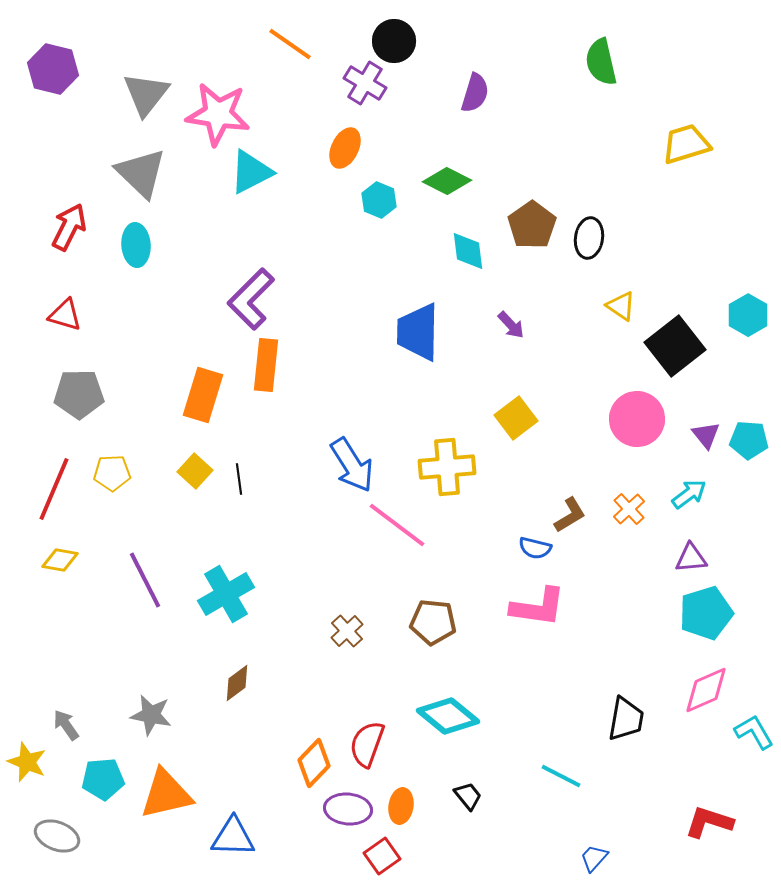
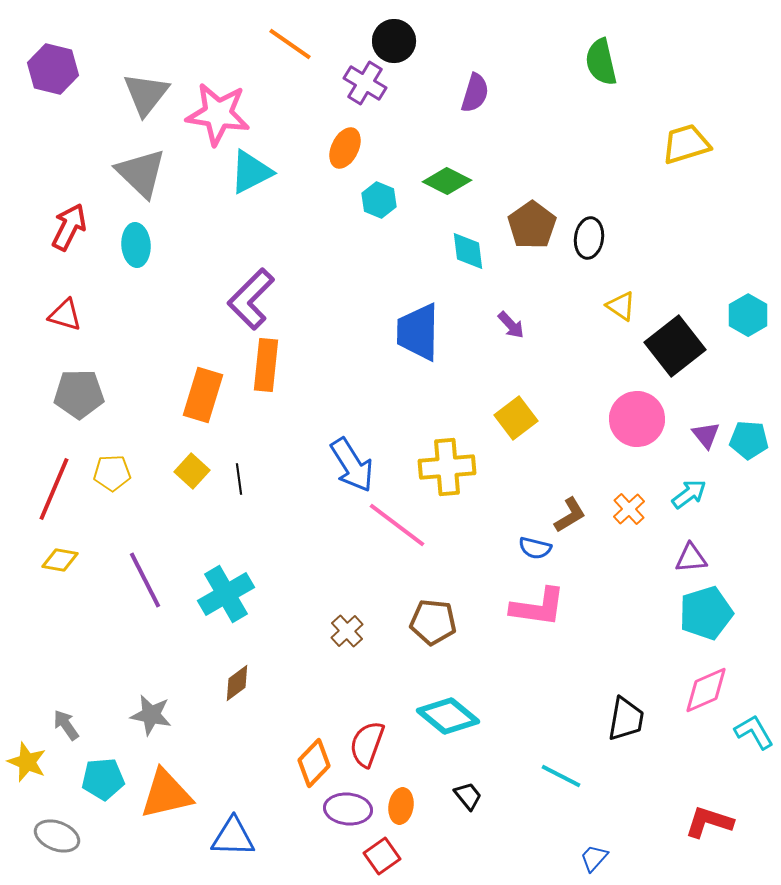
yellow square at (195, 471): moved 3 px left
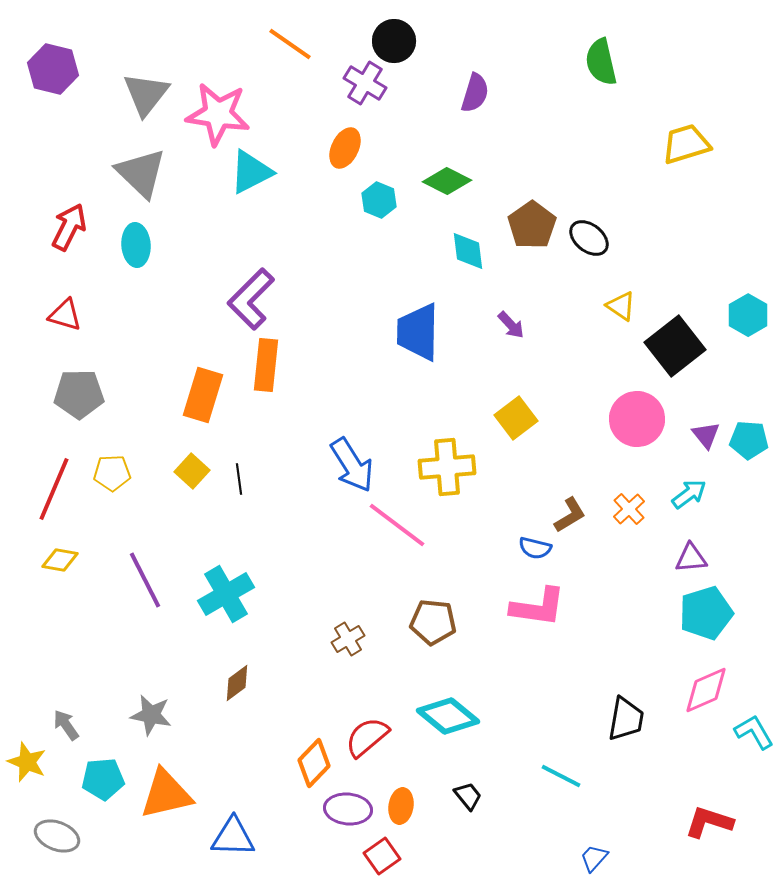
black ellipse at (589, 238): rotated 60 degrees counterclockwise
brown cross at (347, 631): moved 1 px right, 8 px down; rotated 12 degrees clockwise
red semicircle at (367, 744): moved 7 px up; rotated 30 degrees clockwise
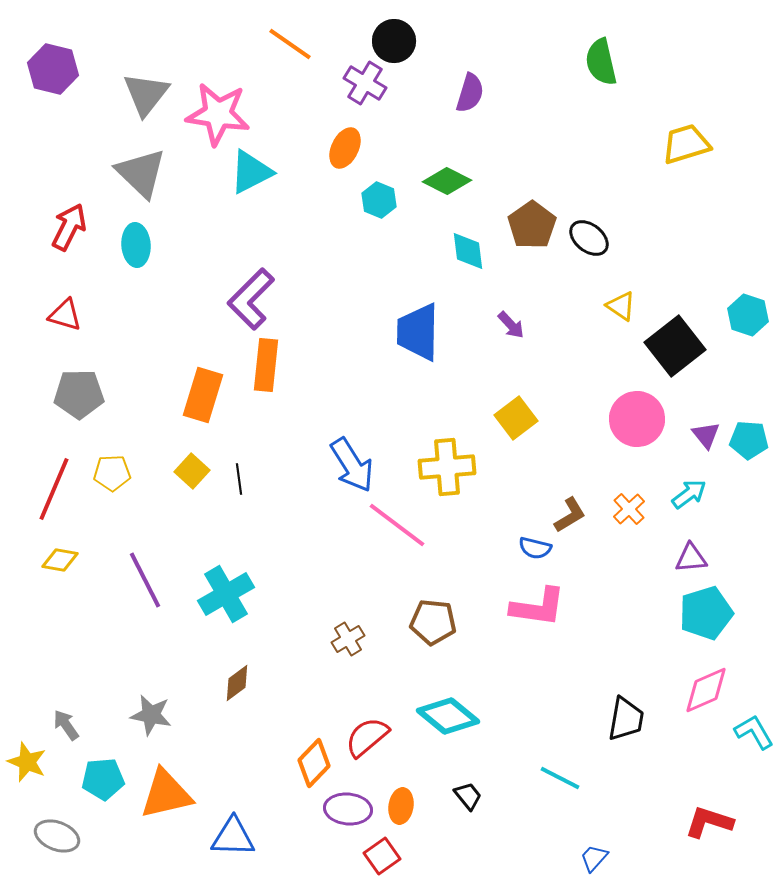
purple semicircle at (475, 93): moved 5 px left
cyan hexagon at (748, 315): rotated 12 degrees counterclockwise
cyan line at (561, 776): moved 1 px left, 2 px down
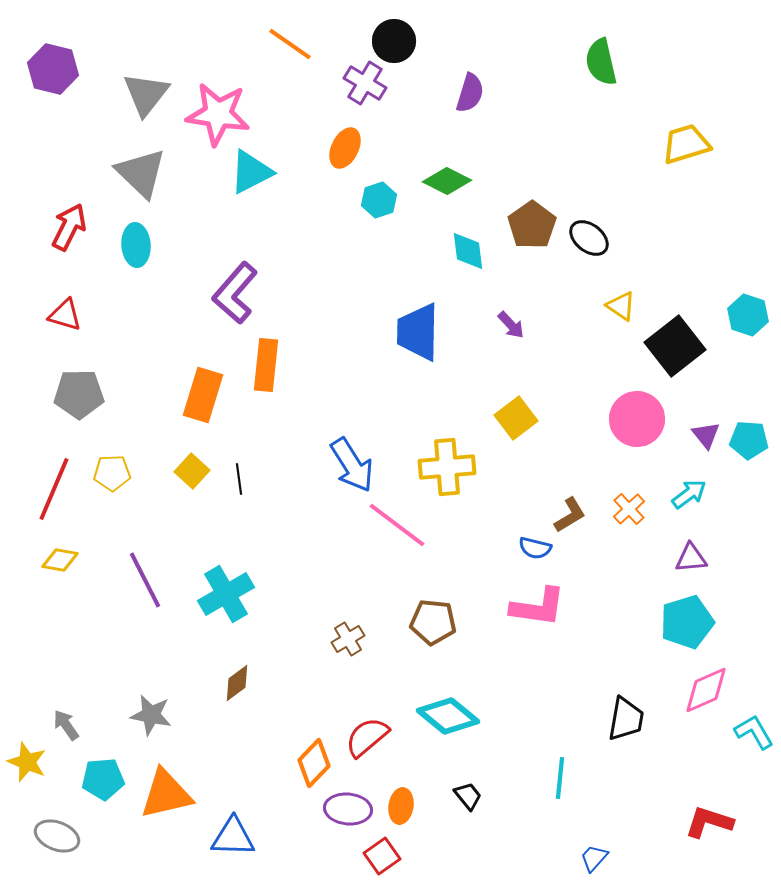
cyan hexagon at (379, 200): rotated 20 degrees clockwise
purple L-shape at (251, 299): moved 16 px left, 6 px up; rotated 4 degrees counterclockwise
cyan pentagon at (706, 613): moved 19 px left, 9 px down
cyan line at (560, 778): rotated 69 degrees clockwise
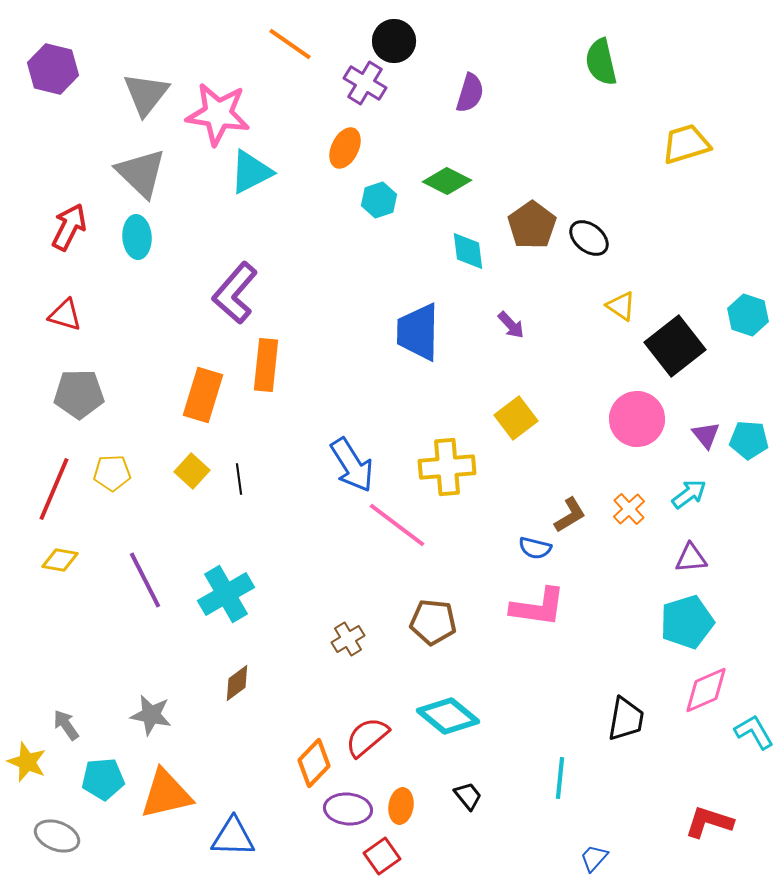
cyan ellipse at (136, 245): moved 1 px right, 8 px up
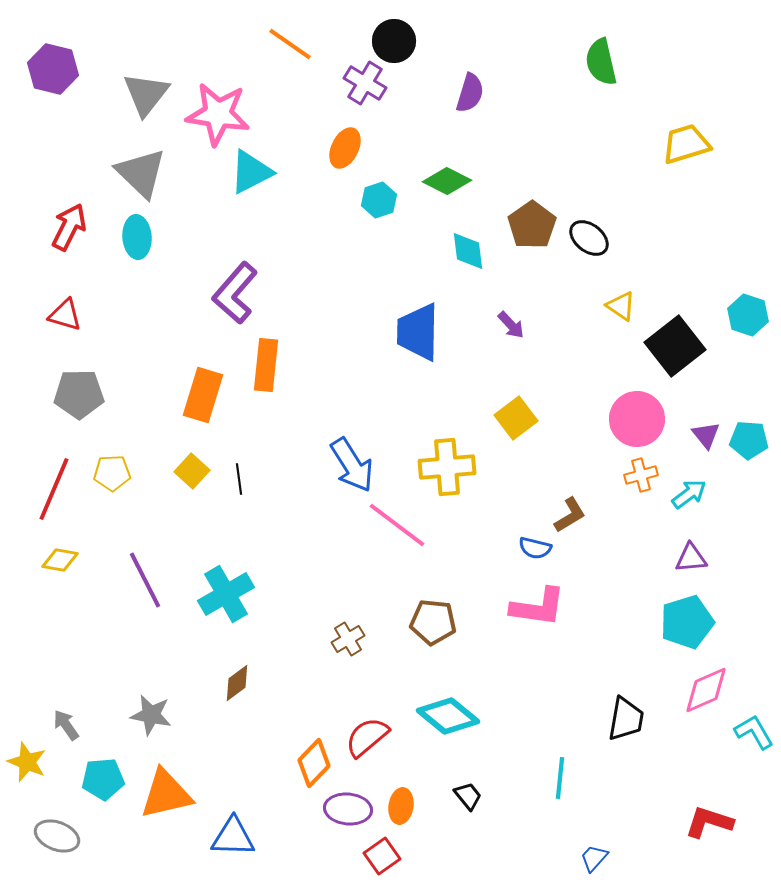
orange cross at (629, 509): moved 12 px right, 34 px up; rotated 28 degrees clockwise
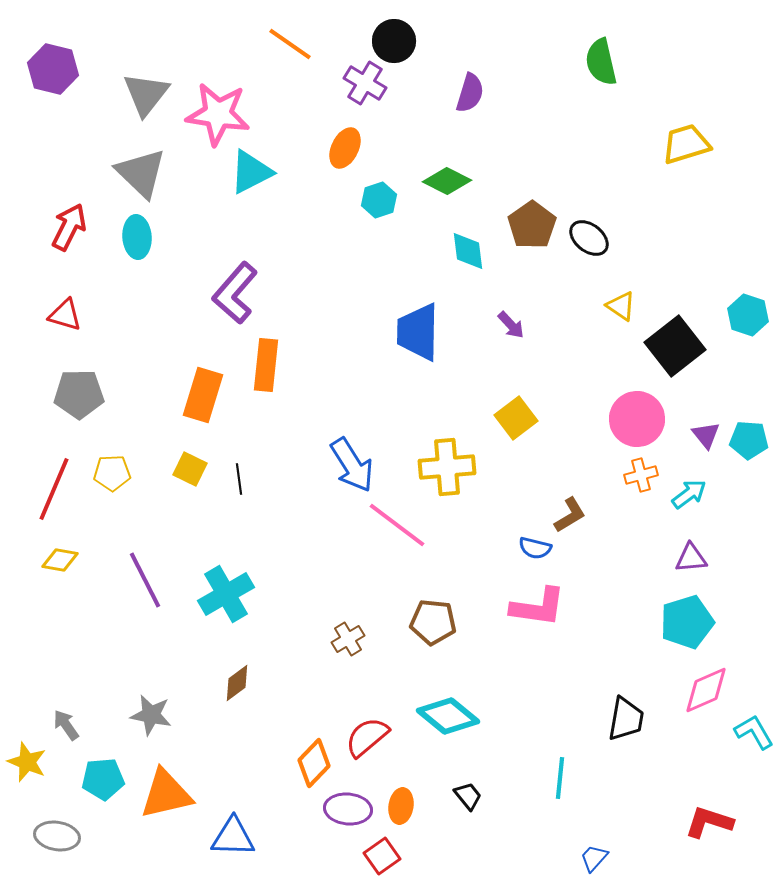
yellow square at (192, 471): moved 2 px left, 2 px up; rotated 16 degrees counterclockwise
gray ellipse at (57, 836): rotated 12 degrees counterclockwise
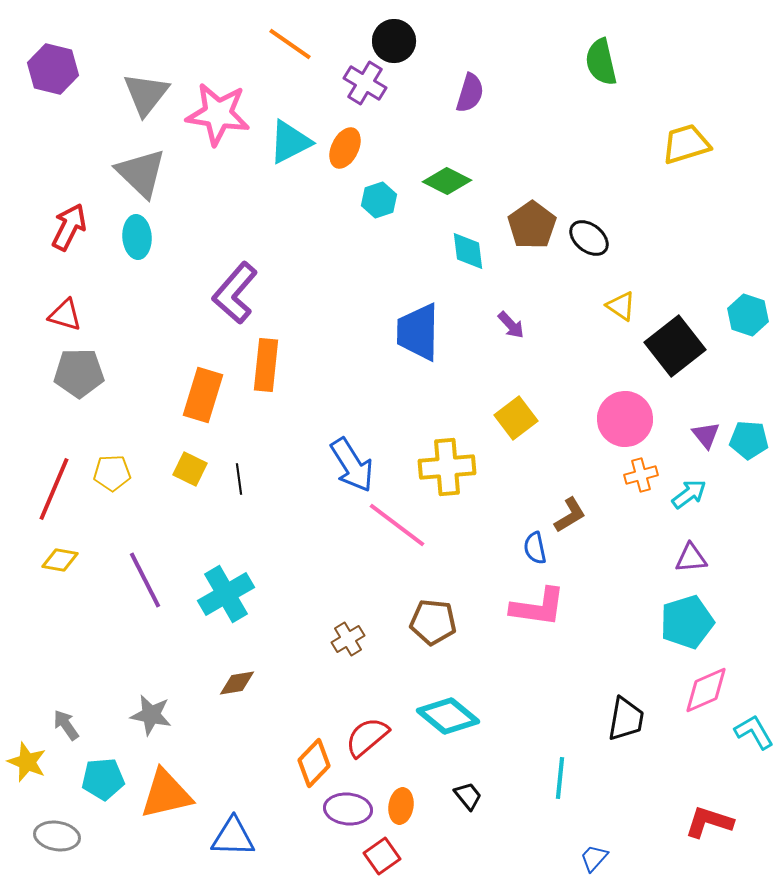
cyan triangle at (251, 172): moved 39 px right, 30 px up
gray pentagon at (79, 394): moved 21 px up
pink circle at (637, 419): moved 12 px left
blue semicircle at (535, 548): rotated 64 degrees clockwise
brown diamond at (237, 683): rotated 27 degrees clockwise
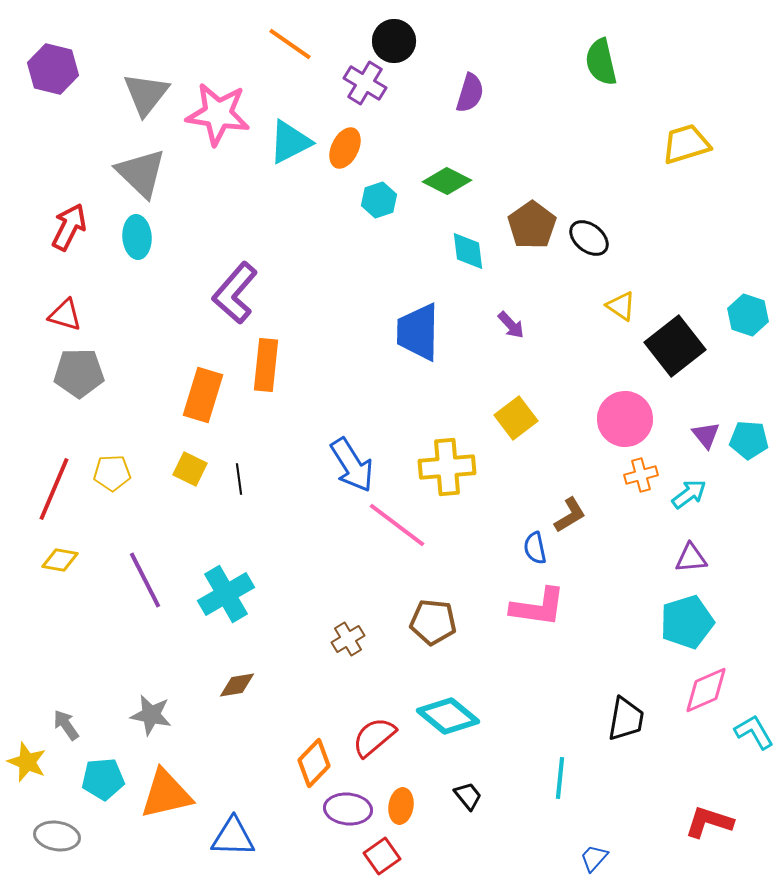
brown diamond at (237, 683): moved 2 px down
red semicircle at (367, 737): moved 7 px right
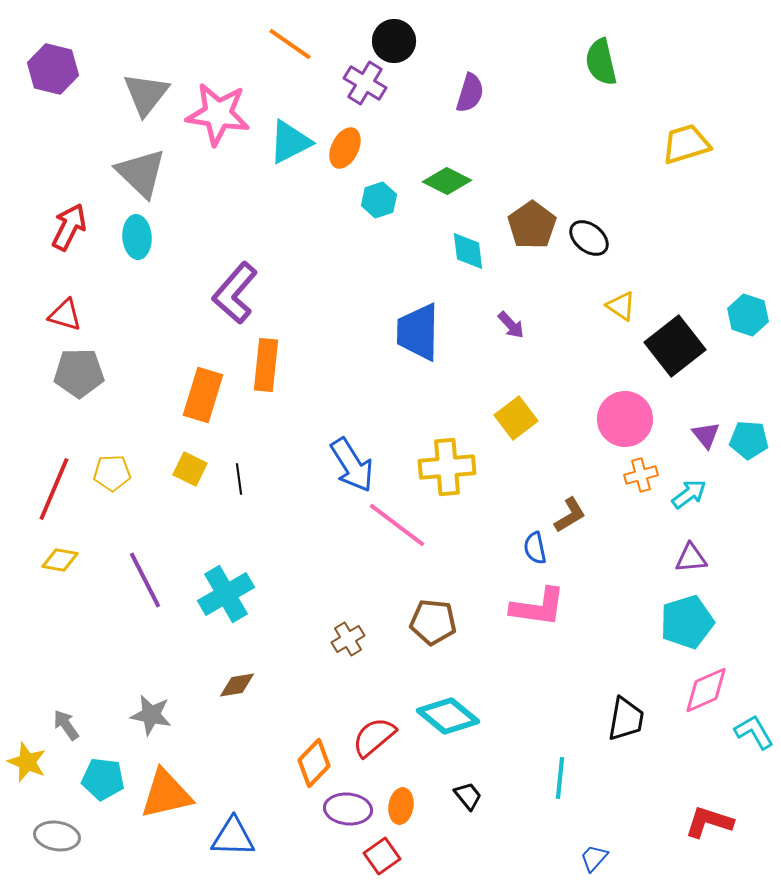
cyan pentagon at (103, 779): rotated 12 degrees clockwise
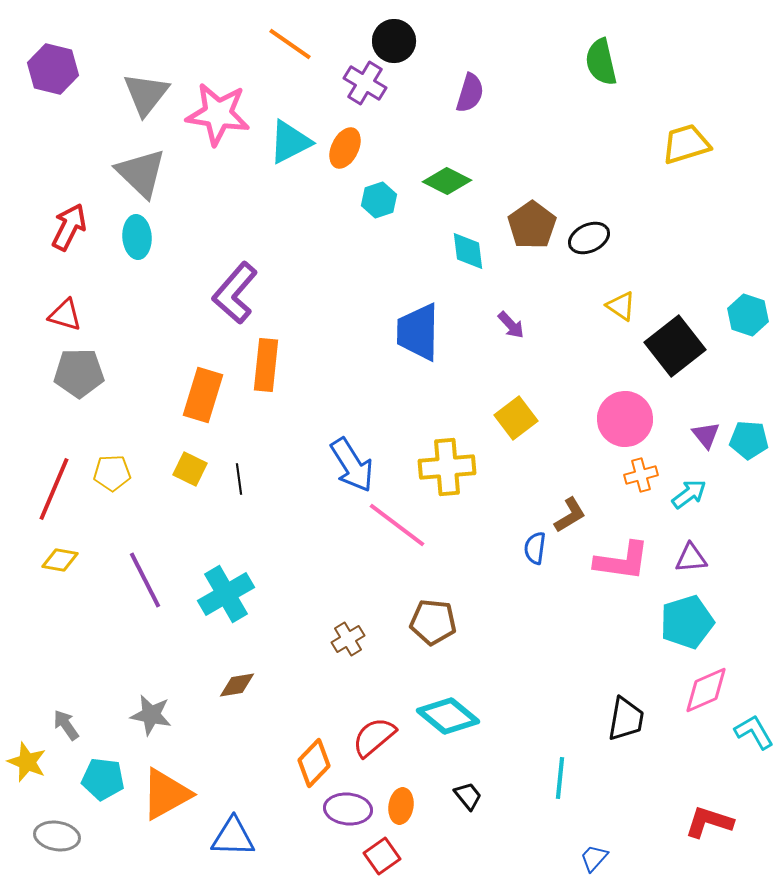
black ellipse at (589, 238): rotated 63 degrees counterclockwise
blue semicircle at (535, 548): rotated 20 degrees clockwise
pink L-shape at (538, 607): moved 84 px right, 46 px up
orange triangle at (166, 794): rotated 16 degrees counterclockwise
